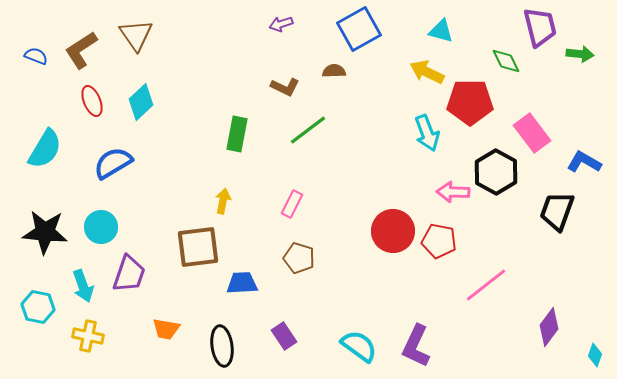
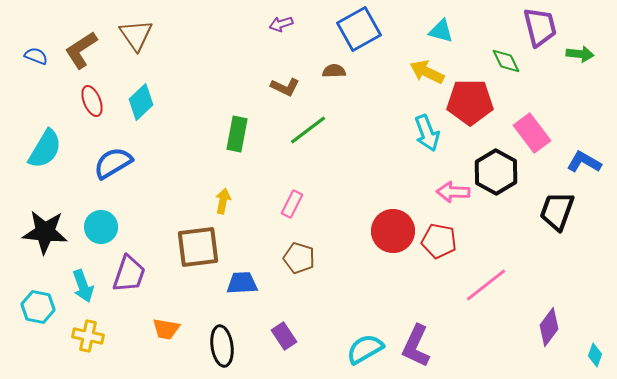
cyan semicircle at (359, 346): moved 6 px right, 3 px down; rotated 66 degrees counterclockwise
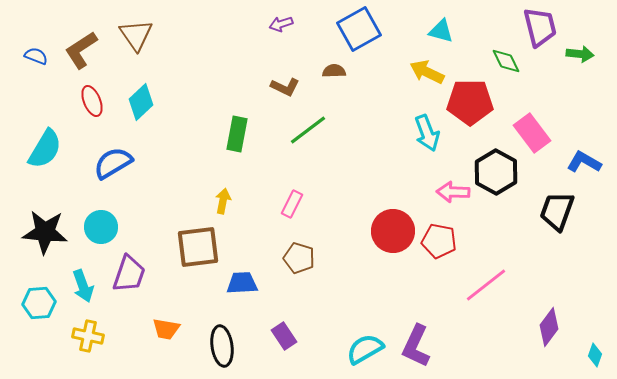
cyan hexagon at (38, 307): moved 1 px right, 4 px up; rotated 16 degrees counterclockwise
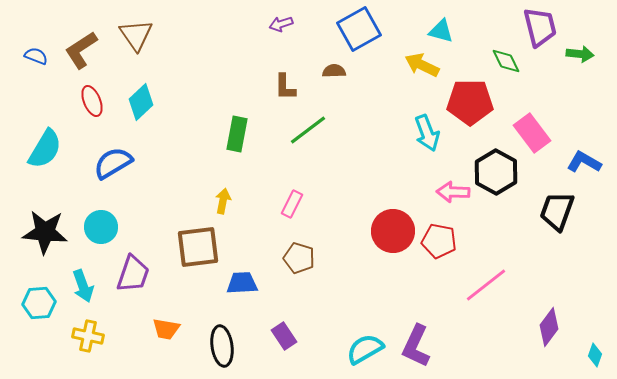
yellow arrow at (427, 72): moved 5 px left, 7 px up
brown L-shape at (285, 87): rotated 64 degrees clockwise
purple trapezoid at (129, 274): moved 4 px right
